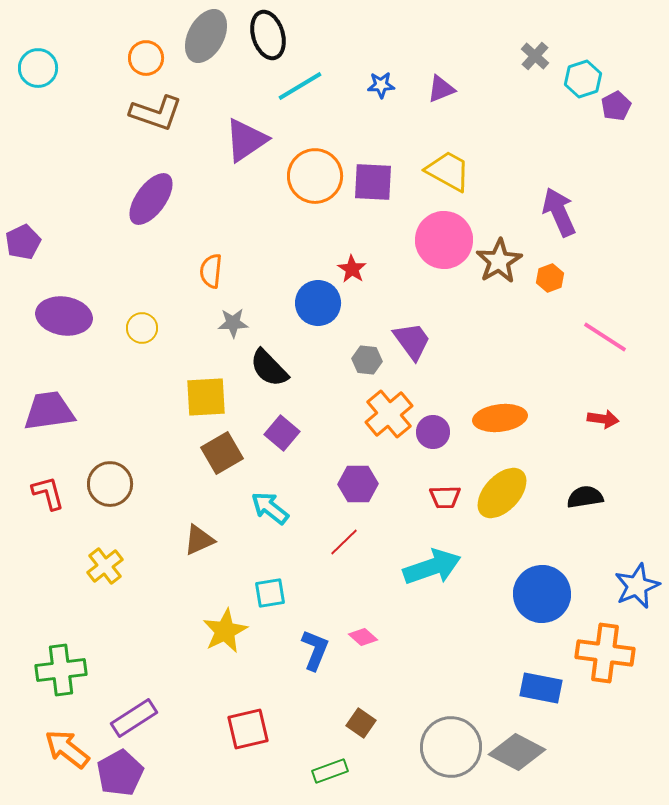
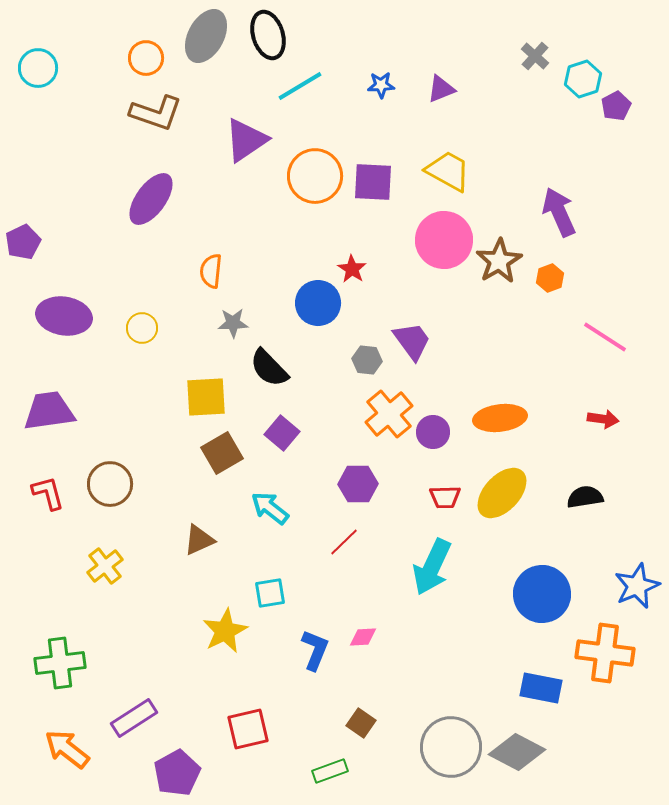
cyan arrow at (432, 567): rotated 134 degrees clockwise
pink diamond at (363, 637): rotated 44 degrees counterclockwise
green cross at (61, 670): moved 1 px left, 7 px up
purple pentagon at (120, 773): moved 57 px right
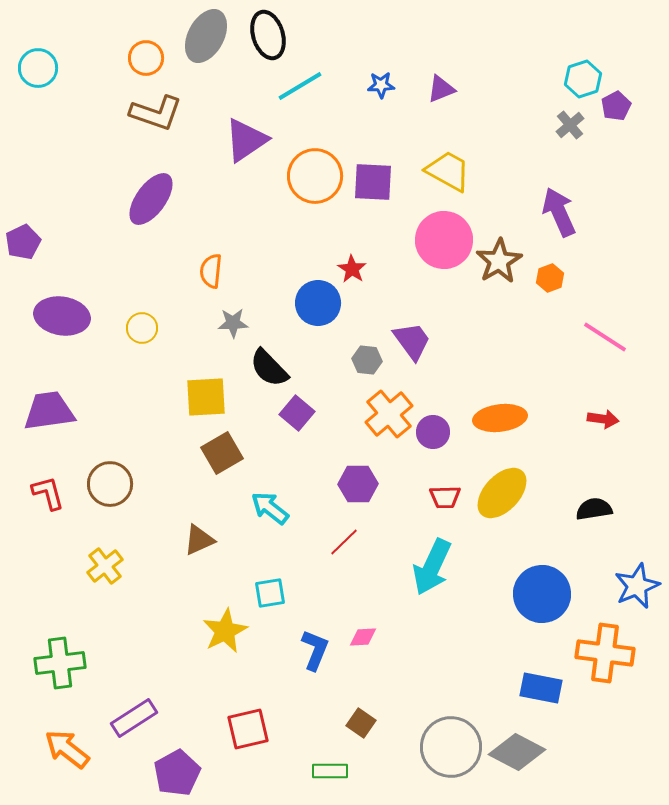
gray cross at (535, 56): moved 35 px right, 69 px down; rotated 8 degrees clockwise
purple ellipse at (64, 316): moved 2 px left
purple square at (282, 433): moved 15 px right, 20 px up
black semicircle at (585, 497): moved 9 px right, 12 px down
green rectangle at (330, 771): rotated 20 degrees clockwise
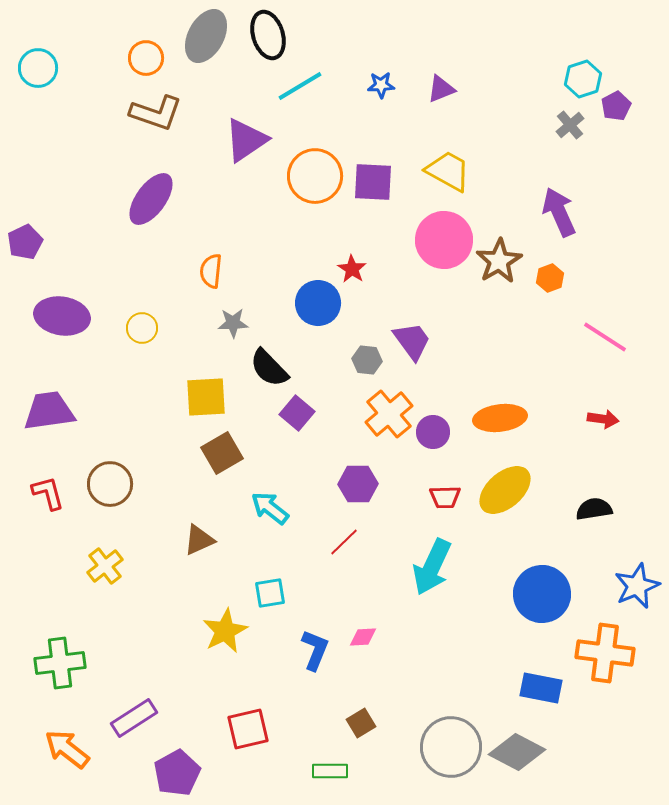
purple pentagon at (23, 242): moved 2 px right
yellow ellipse at (502, 493): moved 3 px right, 3 px up; rotated 6 degrees clockwise
brown square at (361, 723): rotated 24 degrees clockwise
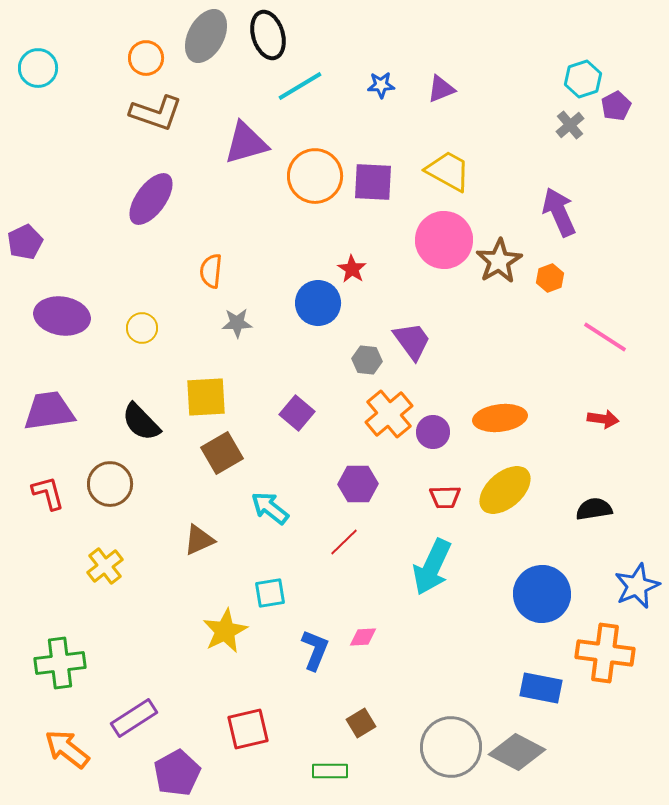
purple triangle at (246, 140): moved 3 px down; rotated 18 degrees clockwise
gray star at (233, 323): moved 4 px right
black semicircle at (269, 368): moved 128 px left, 54 px down
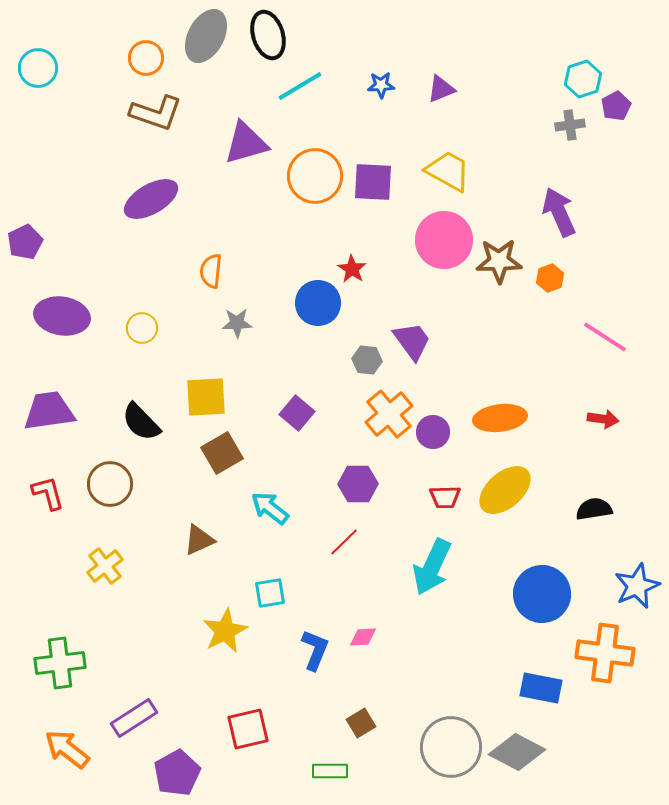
gray cross at (570, 125): rotated 32 degrees clockwise
purple ellipse at (151, 199): rotated 24 degrees clockwise
brown star at (499, 261): rotated 30 degrees clockwise
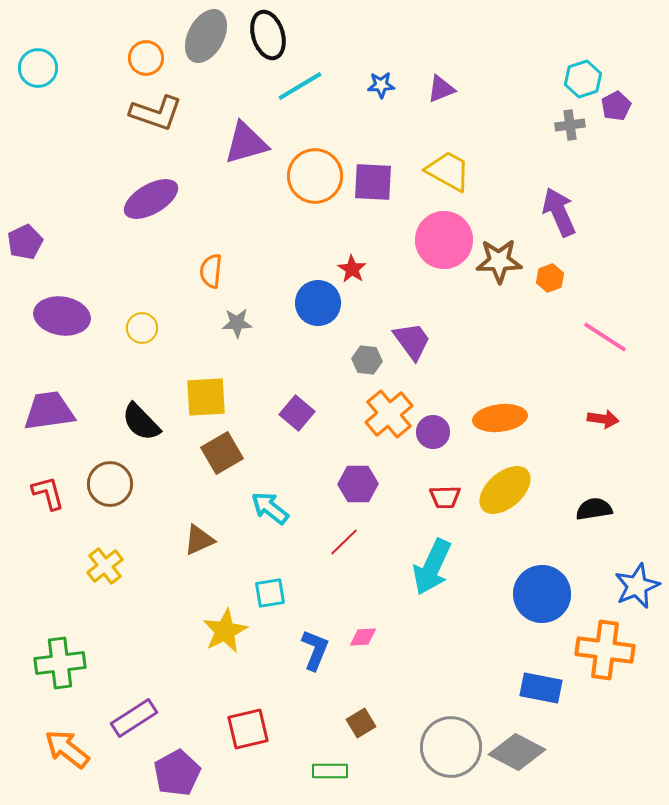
orange cross at (605, 653): moved 3 px up
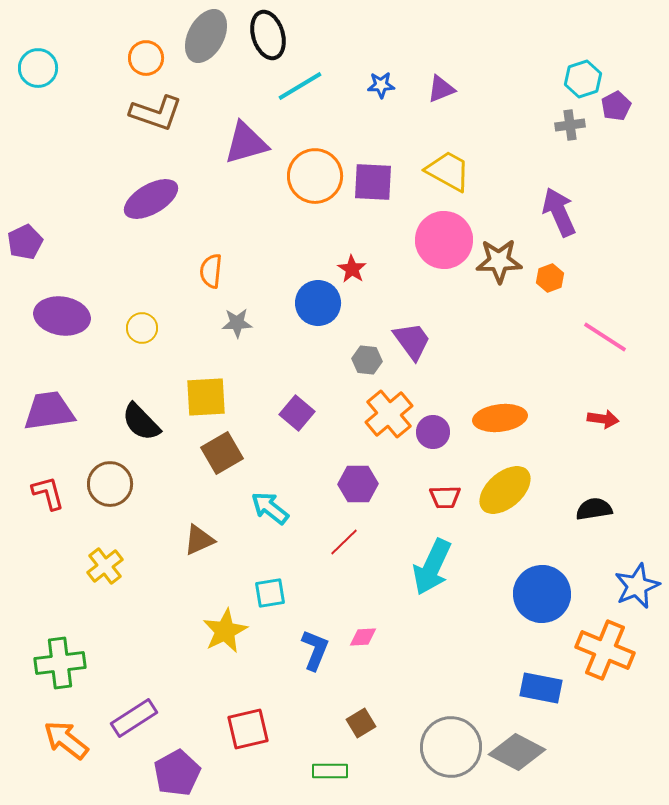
orange cross at (605, 650): rotated 14 degrees clockwise
orange arrow at (67, 749): moved 1 px left, 9 px up
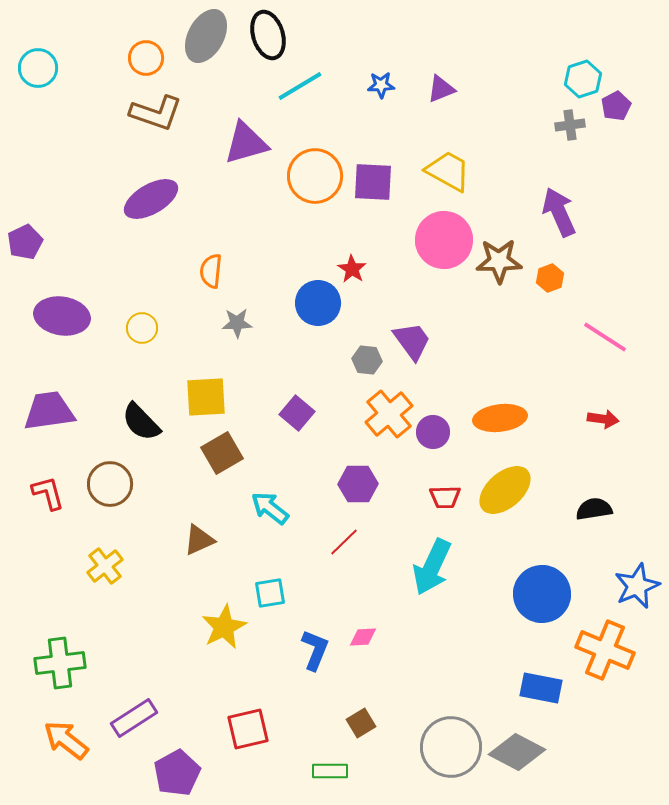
yellow star at (225, 631): moved 1 px left, 4 px up
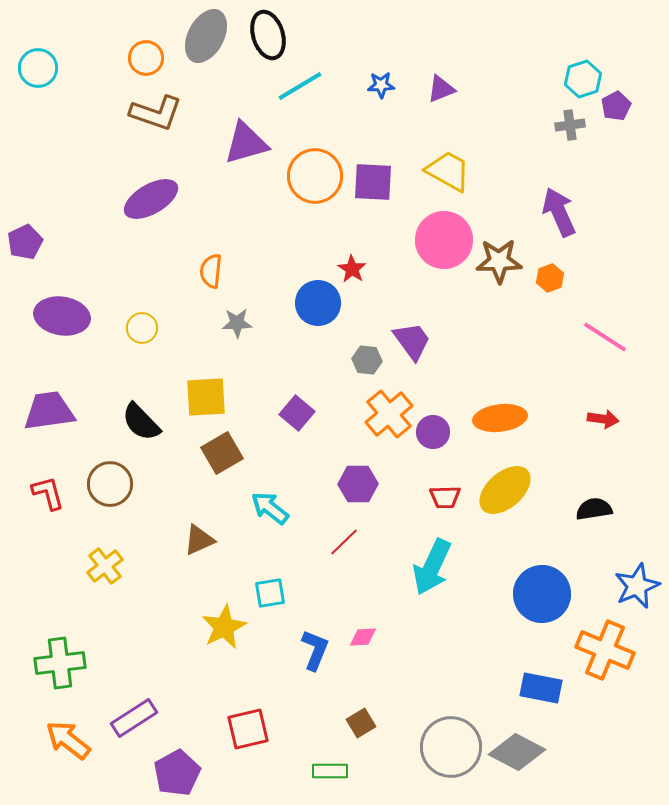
orange arrow at (66, 740): moved 2 px right
